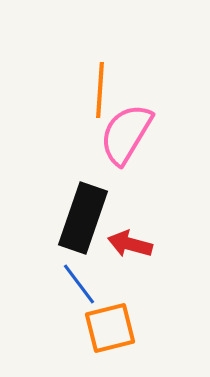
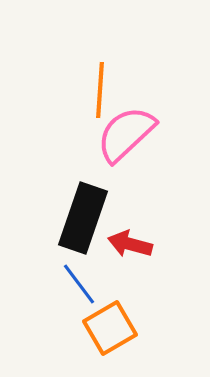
pink semicircle: rotated 16 degrees clockwise
orange square: rotated 16 degrees counterclockwise
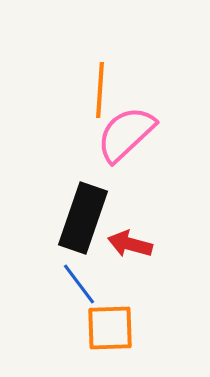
orange square: rotated 28 degrees clockwise
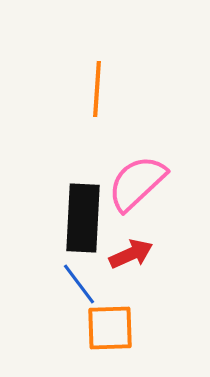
orange line: moved 3 px left, 1 px up
pink semicircle: moved 11 px right, 49 px down
black rectangle: rotated 16 degrees counterclockwise
red arrow: moved 1 px right, 10 px down; rotated 141 degrees clockwise
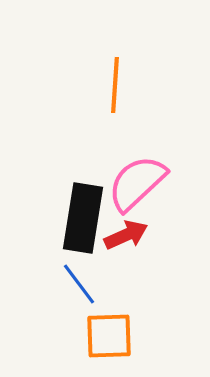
orange line: moved 18 px right, 4 px up
black rectangle: rotated 6 degrees clockwise
red arrow: moved 5 px left, 19 px up
orange square: moved 1 px left, 8 px down
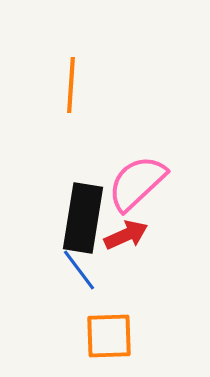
orange line: moved 44 px left
blue line: moved 14 px up
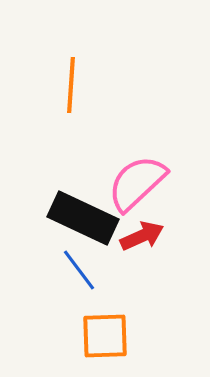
black rectangle: rotated 74 degrees counterclockwise
red arrow: moved 16 px right, 1 px down
orange square: moved 4 px left
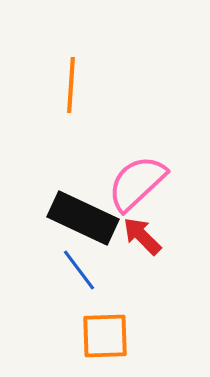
red arrow: rotated 111 degrees counterclockwise
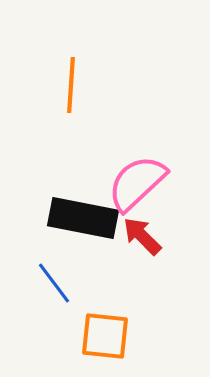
black rectangle: rotated 14 degrees counterclockwise
blue line: moved 25 px left, 13 px down
orange square: rotated 8 degrees clockwise
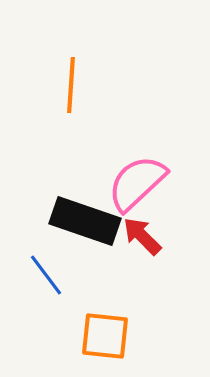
black rectangle: moved 2 px right, 3 px down; rotated 8 degrees clockwise
blue line: moved 8 px left, 8 px up
